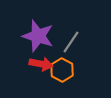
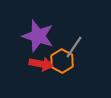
gray line: moved 3 px right, 5 px down
orange hexagon: moved 9 px up
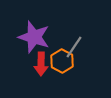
purple star: moved 4 px left, 1 px down
red arrow: rotated 80 degrees clockwise
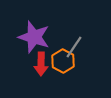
orange hexagon: moved 1 px right
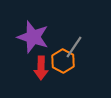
purple star: moved 1 px left
red arrow: moved 4 px down
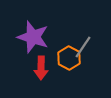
gray line: moved 9 px right
orange hexagon: moved 6 px right, 3 px up
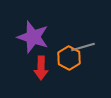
gray line: rotated 40 degrees clockwise
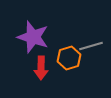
gray line: moved 8 px right, 1 px up
orange hexagon: rotated 15 degrees clockwise
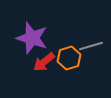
purple star: moved 1 px left, 1 px down
red arrow: moved 3 px right, 6 px up; rotated 50 degrees clockwise
